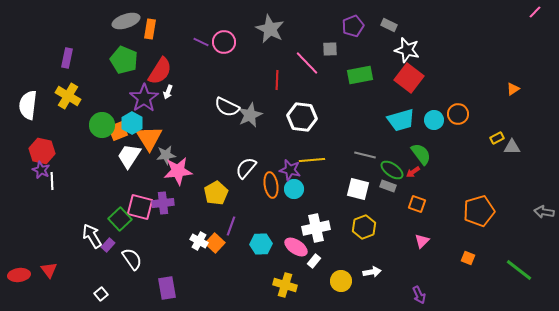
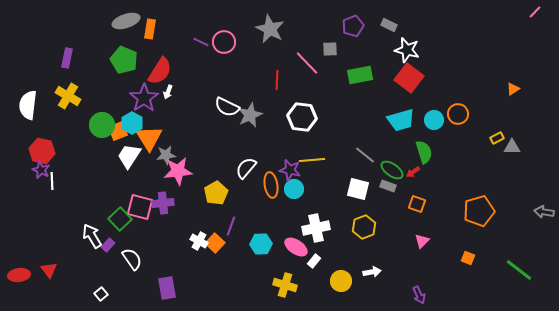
green semicircle at (421, 154): moved 3 px right, 2 px up; rotated 20 degrees clockwise
gray line at (365, 155): rotated 25 degrees clockwise
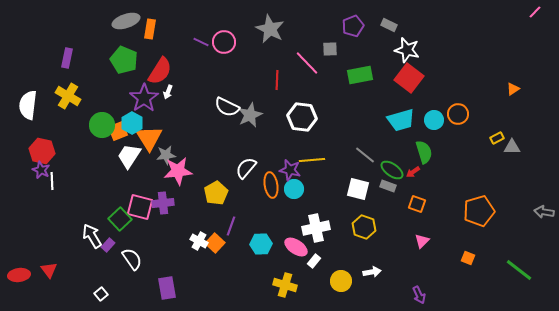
yellow hexagon at (364, 227): rotated 20 degrees counterclockwise
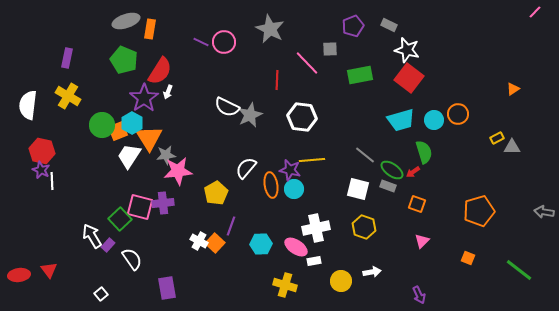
white rectangle at (314, 261): rotated 40 degrees clockwise
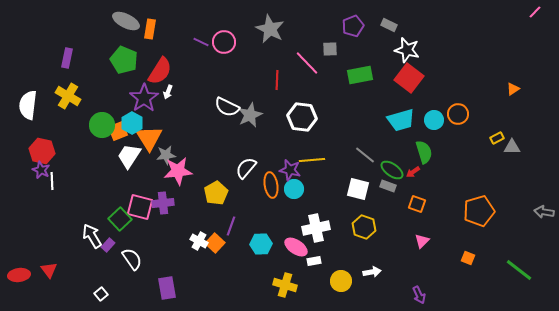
gray ellipse at (126, 21): rotated 44 degrees clockwise
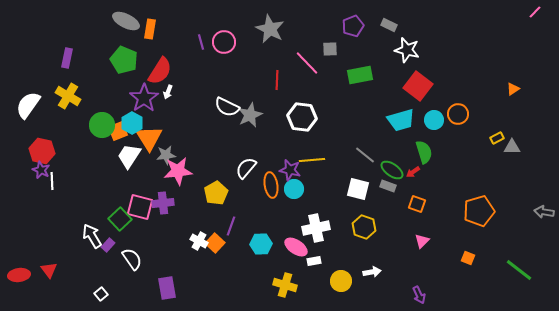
purple line at (201, 42): rotated 49 degrees clockwise
red square at (409, 78): moved 9 px right, 8 px down
white semicircle at (28, 105): rotated 28 degrees clockwise
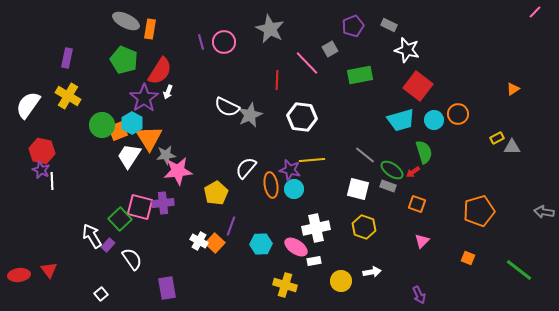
gray square at (330, 49): rotated 28 degrees counterclockwise
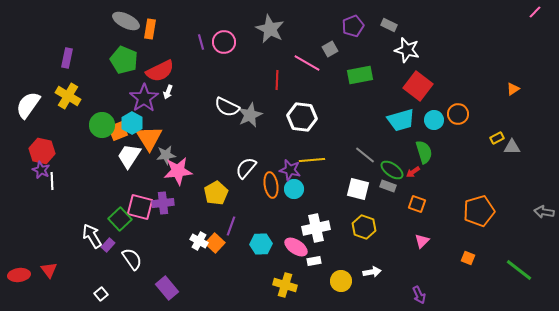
pink line at (307, 63): rotated 16 degrees counterclockwise
red semicircle at (160, 71): rotated 32 degrees clockwise
purple rectangle at (167, 288): rotated 30 degrees counterclockwise
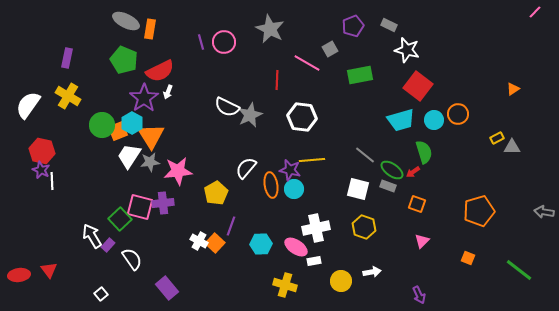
orange triangle at (149, 138): moved 2 px right, 2 px up
gray star at (166, 155): moved 16 px left, 7 px down
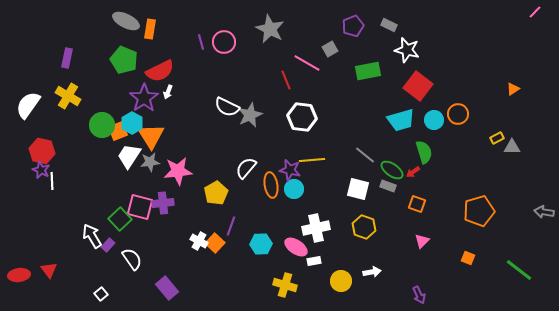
green rectangle at (360, 75): moved 8 px right, 4 px up
red line at (277, 80): moved 9 px right; rotated 24 degrees counterclockwise
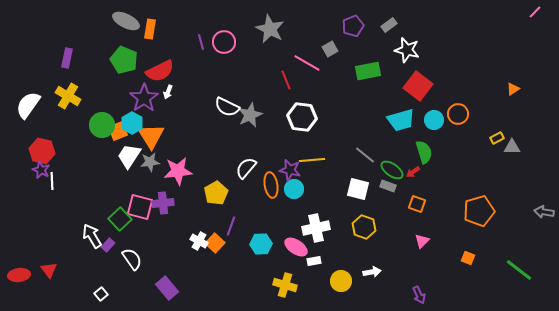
gray rectangle at (389, 25): rotated 63 degrees counterclockwise
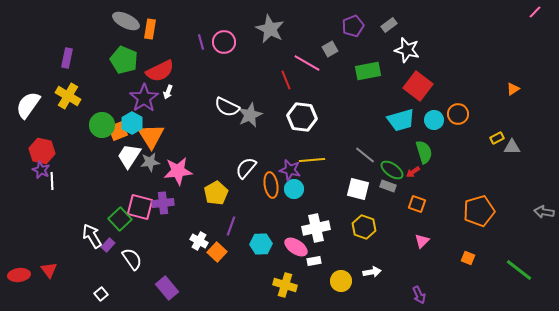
orange square at (215, 243): moved 2 px right, 9 px down
